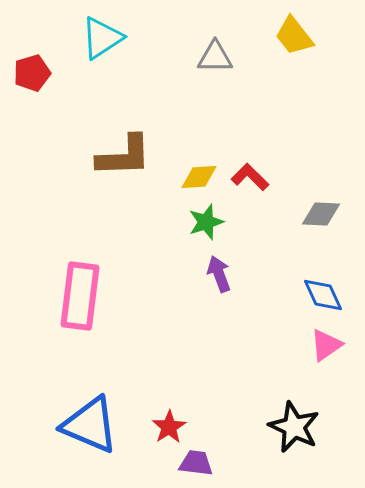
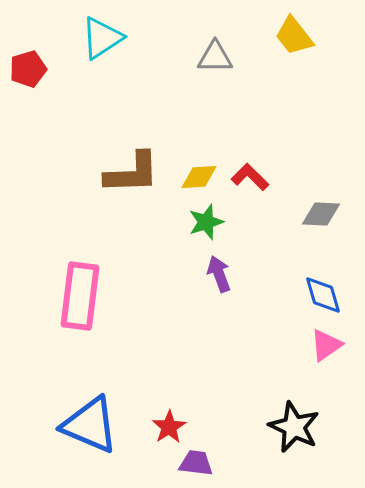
red pentagon: moved 4 px left, 4 px up
brown L-shape: moved 8 px right, 17 px down
blue diamond: rotated 9 degrees clockwise
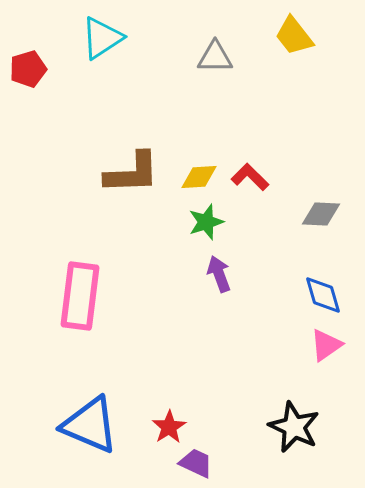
purple trapezoid: rotated 18 degrees clockwise
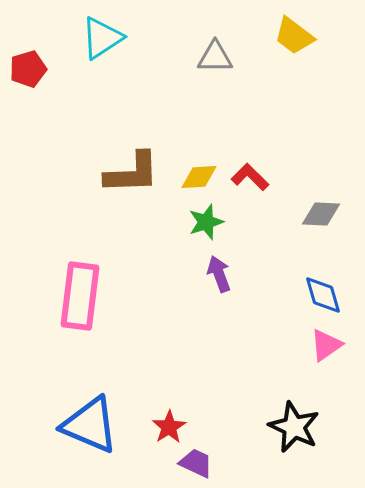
yellow trapezoid: rotated 15 degrees counterclockwise
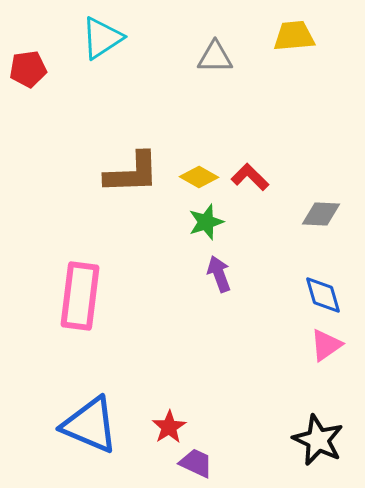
yellow trapezoid: rotated 138 degrees clockwise
red pentagon: rotated 9 degrees clockwise
yellow diamond: rotated 33 degrees clockwise
black star: moved 24 px right, 13 px down
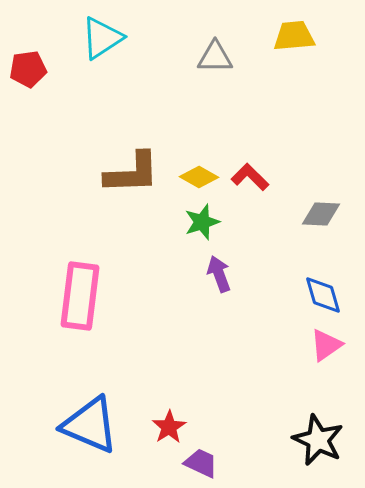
green star: moved 4 px left
purple trapezoid: moved 5 px right
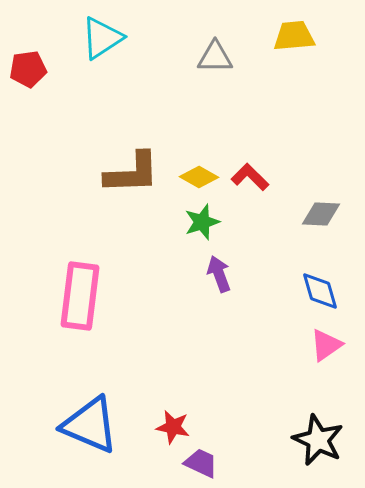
blue diamond: moved 3 px left, 4 px up
red star: moved 4 px right; rotated 28 degrees counterclockwise
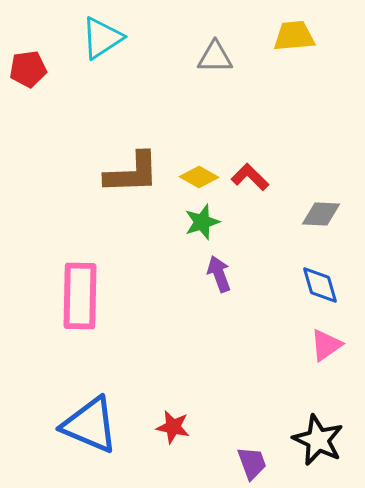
blue diamond: moved 6 px up
pink rectangle: rotated 6 degrees counterclockwise
purple trapezoid: moved 51 px right; rotated 45 degrees clockwise
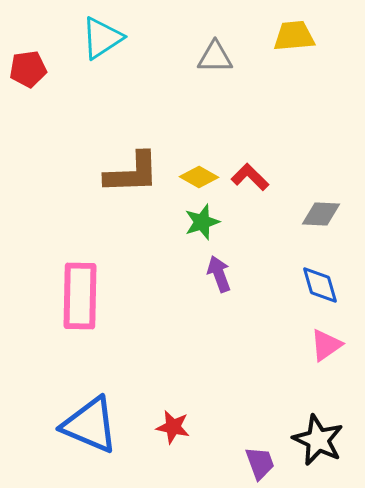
purple trapezoid: moved 8 px right
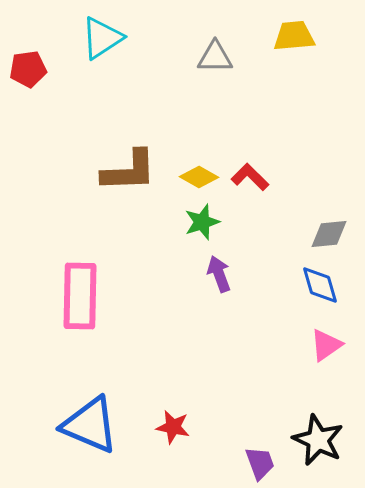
brown L-shape: moved 3 px left, 2 px up
gray diamond: moved 8 px right, 20 px down; rotated 9 degrees counterclockwise
